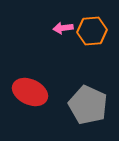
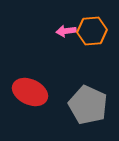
pink arrow: moved 3 px right, 3 px down
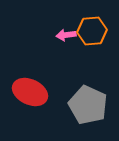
pink arrow: moved 4 px down
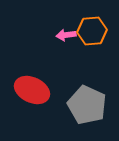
red ellipse: moved 2 px right, 2 px up
gray pentagon: moved 1 px left
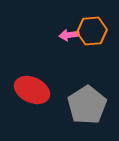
pink arrow: moved 3 px right
gray pentagon: rotated 15 degrees clockwise
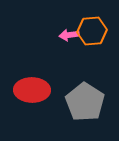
red ellipse: rotated 24 degrees counterclockwise
gray pentagon: moved 2 px left, 3 px up; rotated 6 degrees counterclockwise
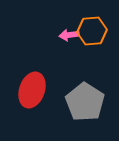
red ellipse: rotated 72 degrees counterclockwise
